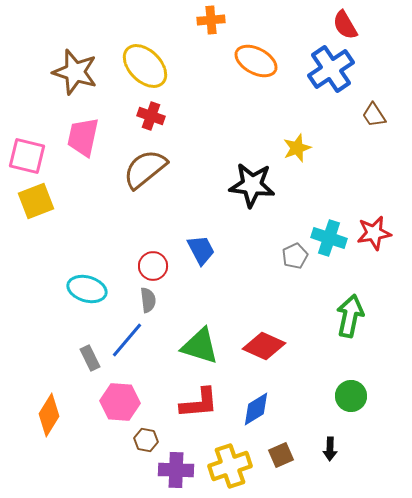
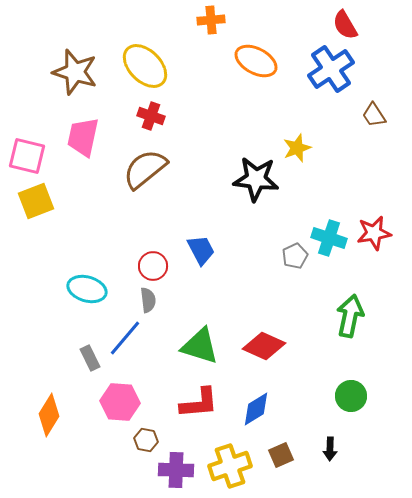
black star: moved 4 px right, 6 px up
blue line: moved 2 px left, 2 px up
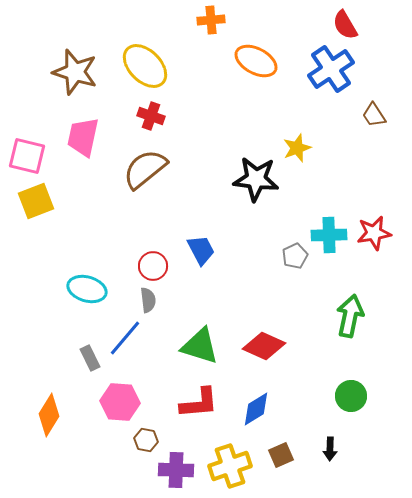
cyan cross: moved 3 px up; rotated 20 degrees counterclockwise
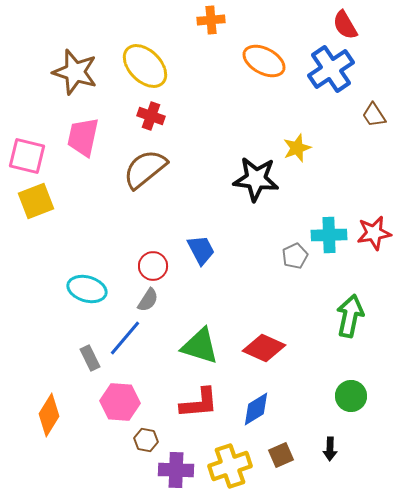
orange ellipse: moved 8 px right
gray semicircle: rotated 40 degrees clockwise
red diamond: moved 2 px down
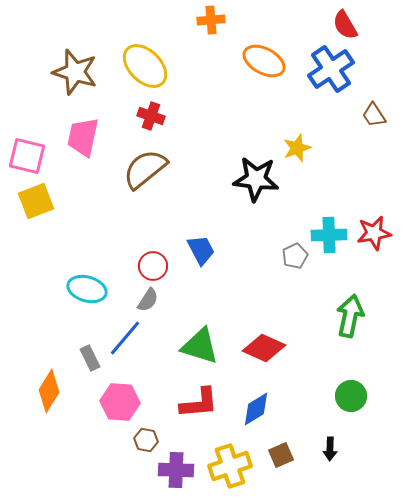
orange diamond: moved 24 px up
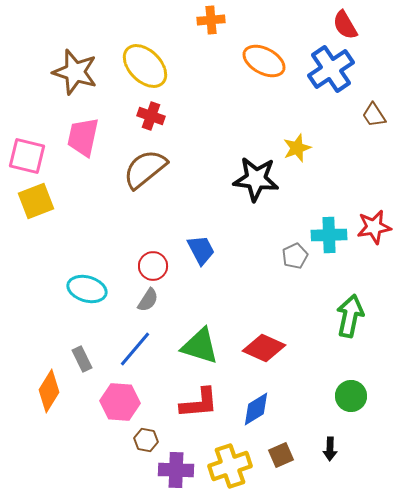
red star: moved 6 px up
blue line: moved 10 px right, 11 px down
gray rectangle: moved 8 px left, 1 px down
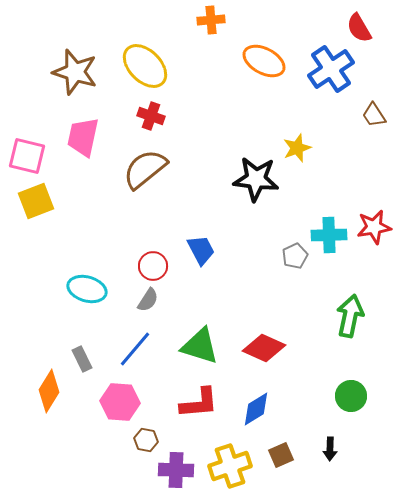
red semicircle: moved 14 px right, 3 px down
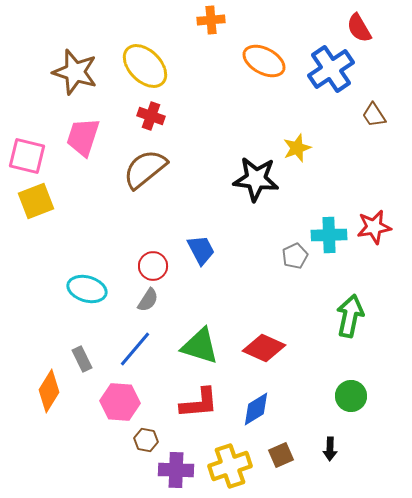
pink trapezoid: rotated 6 degrees clockwise
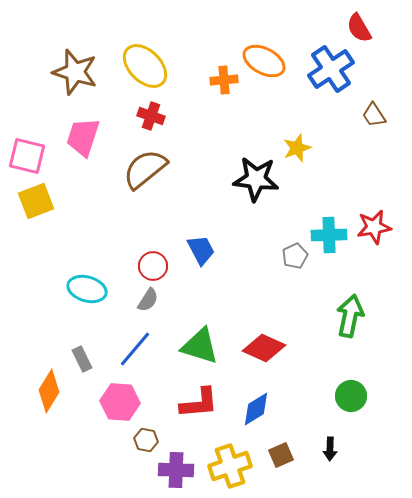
orange cross: moved 13 px right, 60 px down
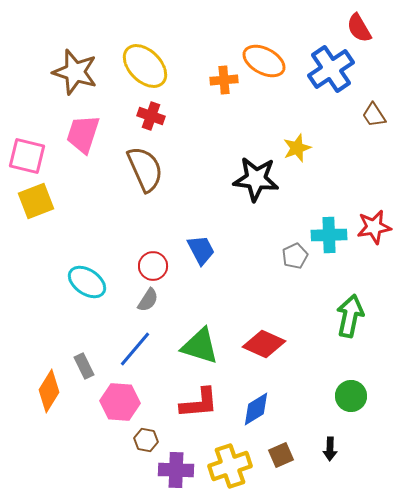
pink trapezoid: moved 3 px up
brown semicircle: rotated 105 degrees clockwise
cyan ellipse: moved 7 px up; rotated 18 degrees clockwise
red diamond: moved 4 px up
gray rectangle: moved 2 px right, 7 px down
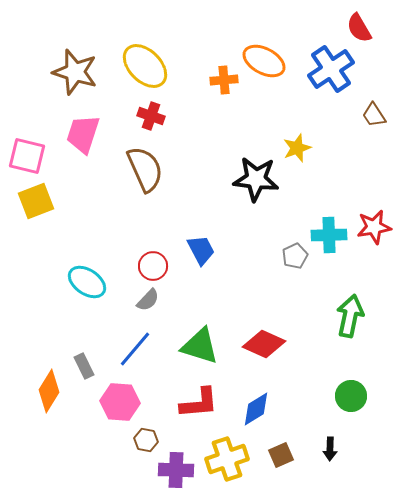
gray semicircle: rotated 10 degrees clockwise
yellow cross: moved 3 px left, 7 px up
